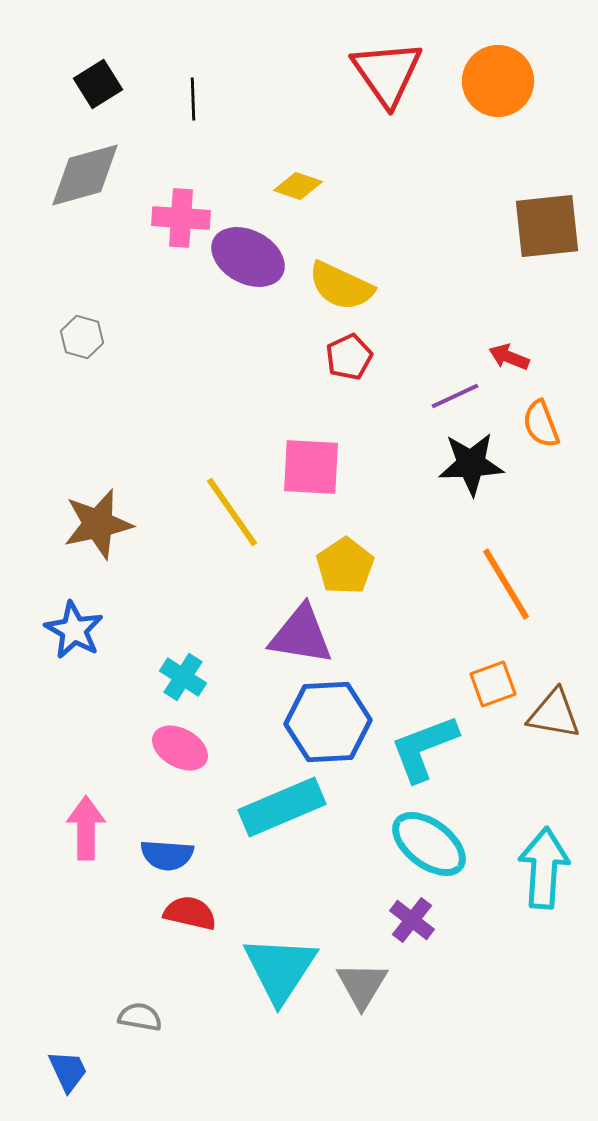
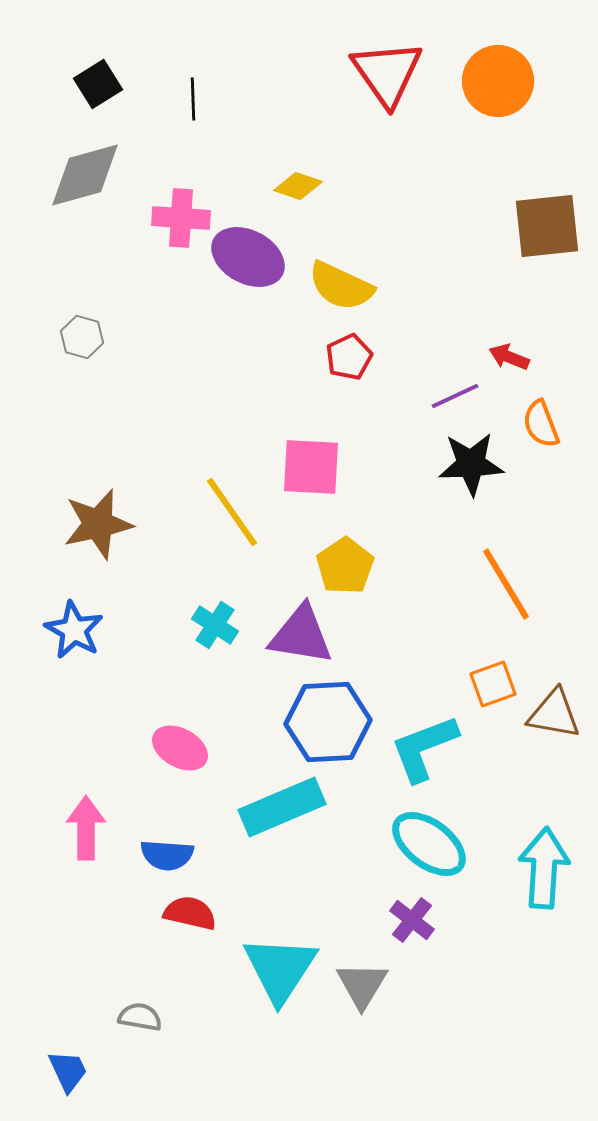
cyan cross: moved 32 px right, 52 px up
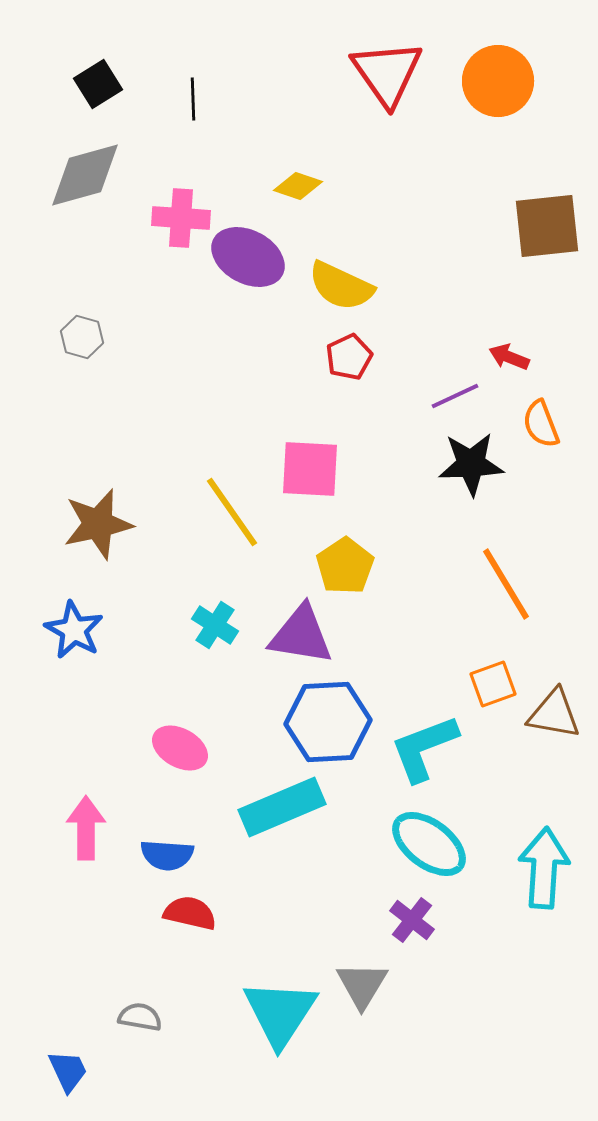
pink square: moved 1 px left, 2 px down
cyan triangle: moved 44 px down
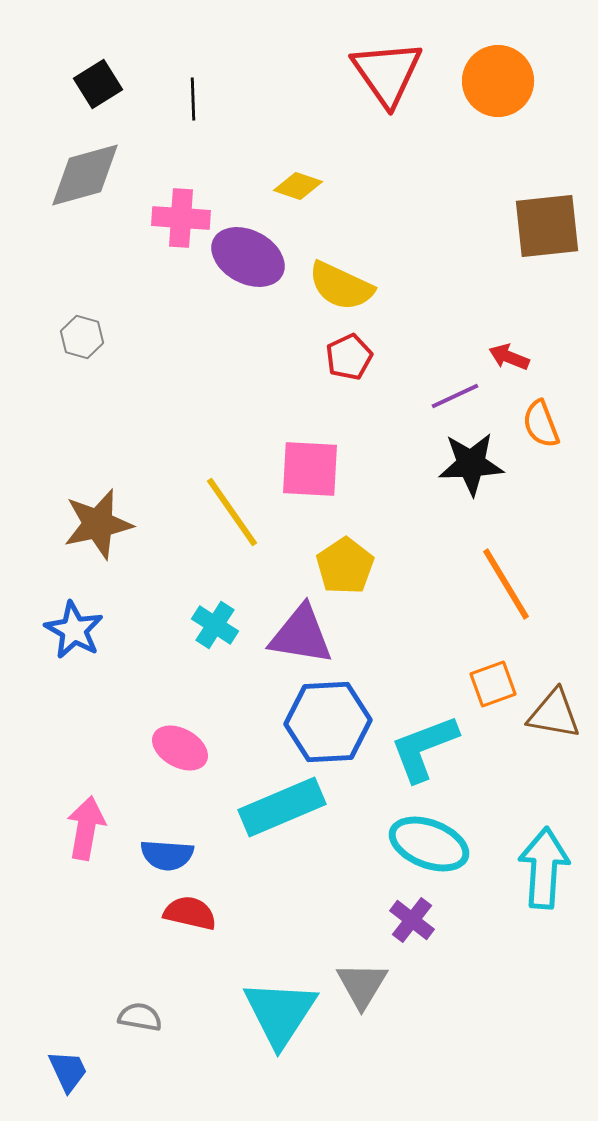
pink arrow: rotated 10 degrees clockwise
cyan ellipse: rotated 16 degrees counterclockwise
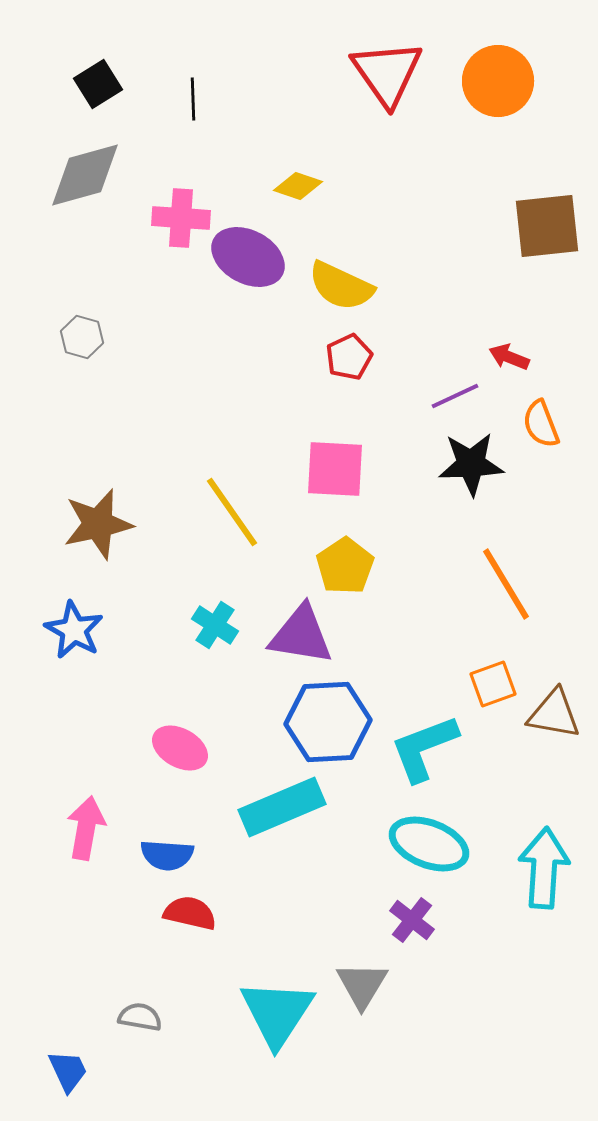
pink square: moved 25 px right
cyan triangle: moved 3 px left
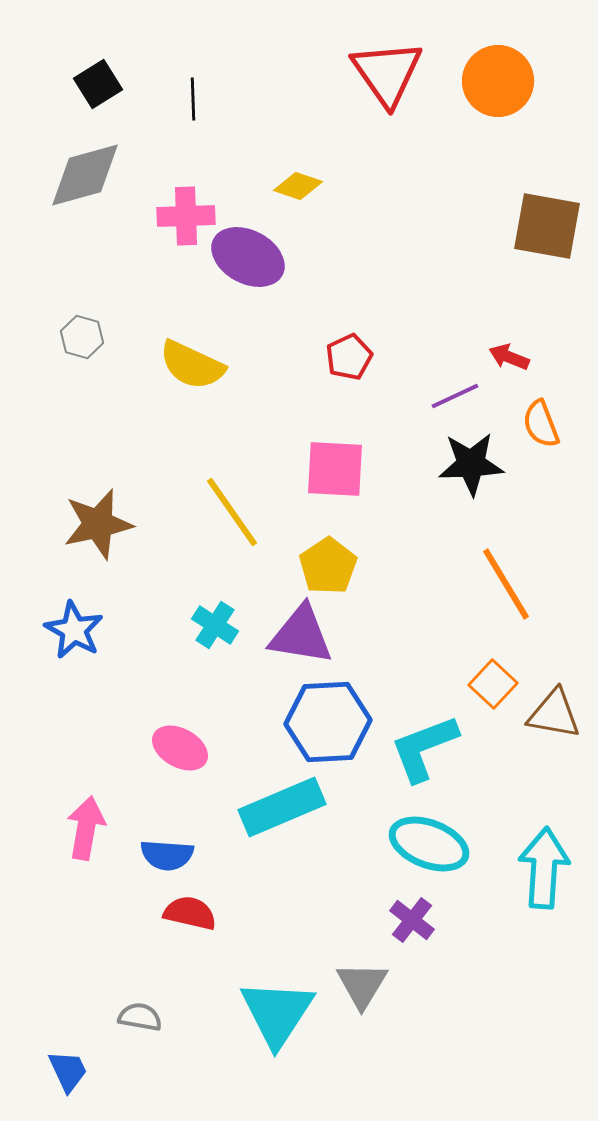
pink cross: moved 5 px right, 2 px up; rotated 6 degrees counterclockwise
brown square: rotated 16 degrees clockwise
yellow semicircle: moved 149 px left, 79 px down
yellow pentagon: moved 17 px left
orange square: rotated 27 degrees counterclockwise
